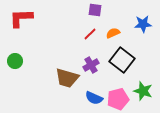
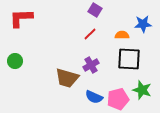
purple square: rotated 24 degrees clockwise
orange semicircle: moved 9 px right, 2 px down; rotated 24 degrees clockwise
black square: moved 7 px right, 1 px up; rotated 35 degrees counterclockwise
green star: moved 1 px left, 1 px up
blue semicircle: moved 1 px up
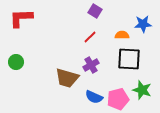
purple square: moved 1 px down
red line: moved 3 px down
green circle: moved 1 px right, 1 px down
